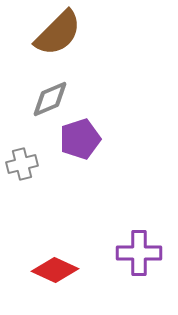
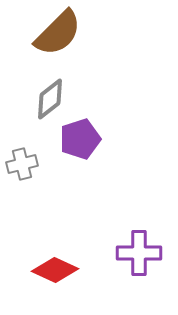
gray diamond: rotated 15 degrees counterclockwise
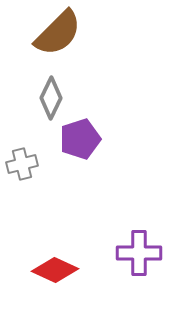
gray diamond: moved 1 px right, 1 px up; rotated 27 degrees counterclockwise
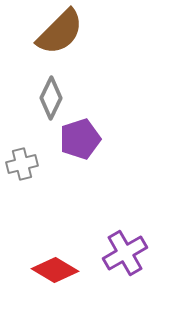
brown semicircle: moved 2 px right, 1 px up
purple cross: moved 14 px left; rotated 30 degrees counterclockwise
red diamond: rotated 6 degrees clockwise
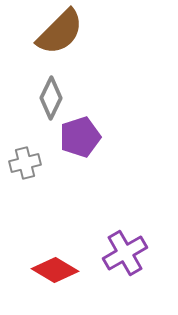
purple pentagon: moved 2 px up
gray cross: moved 3 px right, 1 px up
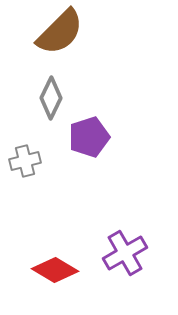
purple pentagon: moved 9 px right
gray cross: moved 2 px up
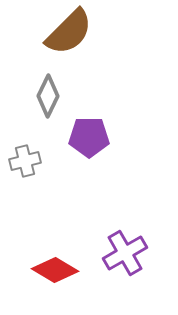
brown semicircle: moved 9 px right
gray diamond: moved 3 px left, 2 px up
purple pentagon: rotated 18 degrees clockwise
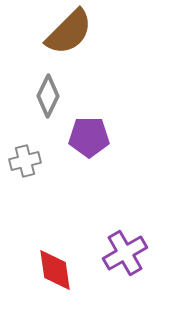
red diamond: rotated 51 degrees clockwise
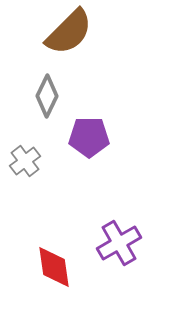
gray diamond: moved 1 px left
gray cross: rotated 24 degrees counterclockwise
purple cross: moved 6 px left, 10 px up
red diamond: moved 1 px left, 3 px up
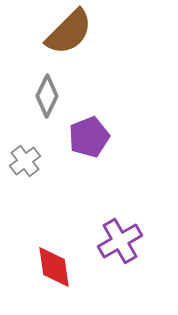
purple pentagon: rotated 21 degrees counterclockwise
purple cross: moved 1 px right, 2 px up
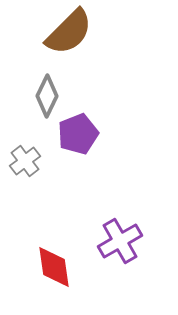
purple pentagon: moved 11 px left, 3 px up
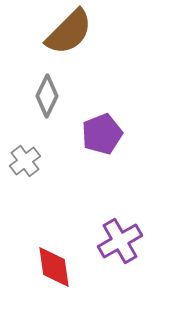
purple pentagon: moved 24 px right
